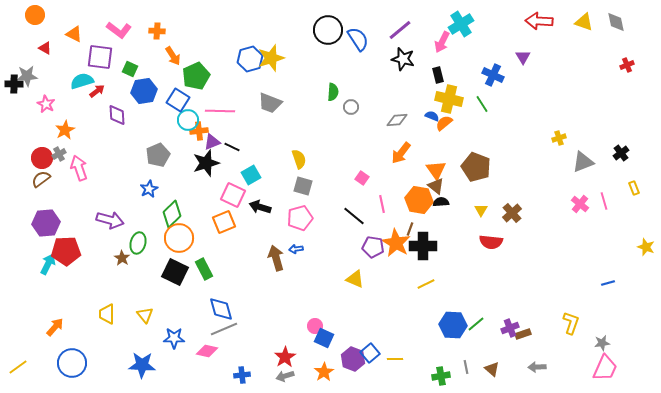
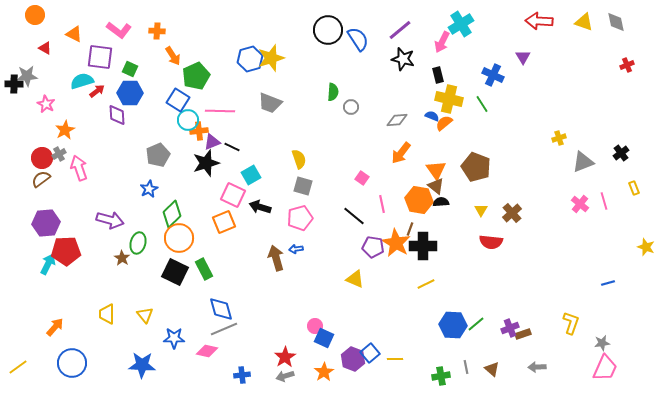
blue hexagon at (144, 91): moved 14 px left, 2 px down; rotated 10 degrees clockwise
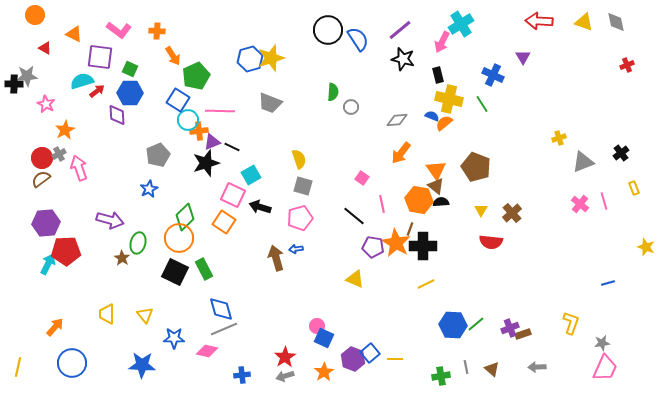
green diamond at (172, 214): moved 13 px right, 3 px down
orange square at (224, 222): rotated 35 degrees counterclockwise
pink circle at (315, 326): moved 2 px right
yellow line at (18, 367): rotated 42 degrees counterclockwise
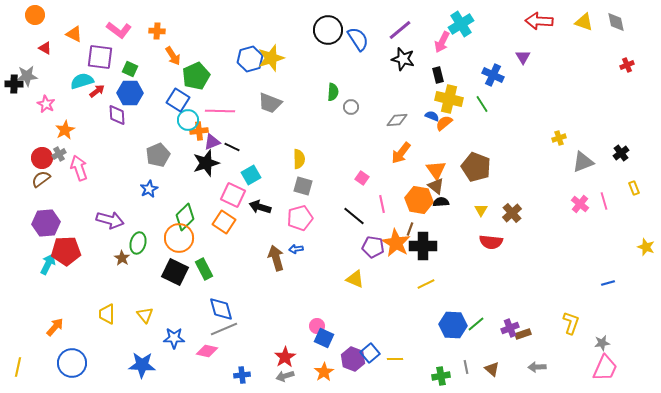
yellow semicircle at (299, 159): rotated 18 degrees clockwise
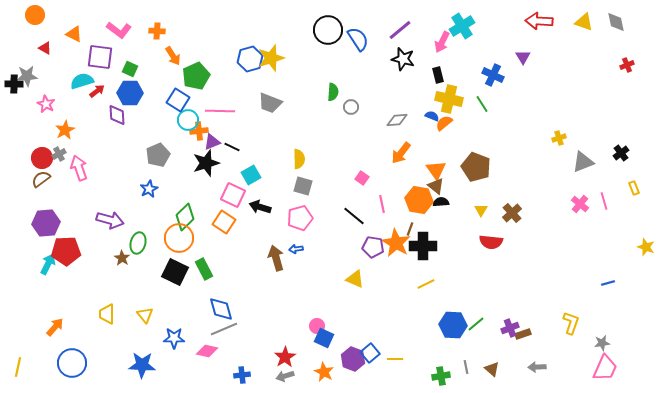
cyan cross at (461, 24): moved 1 px right, 2 px down
orange star at (324, 372): rotated 12 degrees counterclockwise
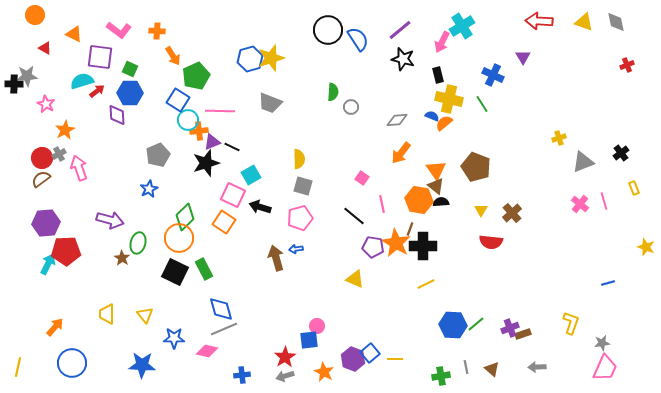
blue square at (324, 338): moved 15 px left, 2 px down; rotated 30 degrees counterclockwise
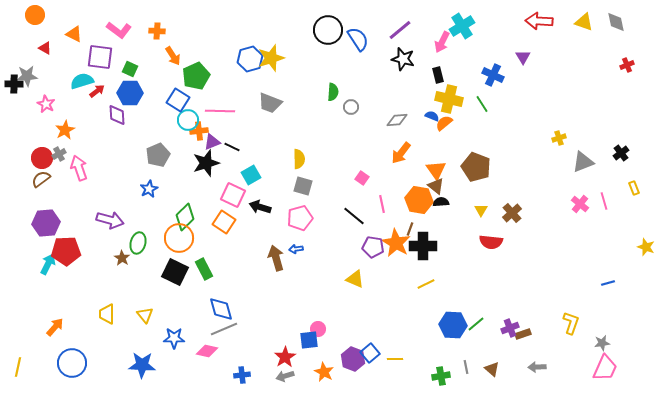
pink circle at (317, 326): moved 1 px right, 3 px down
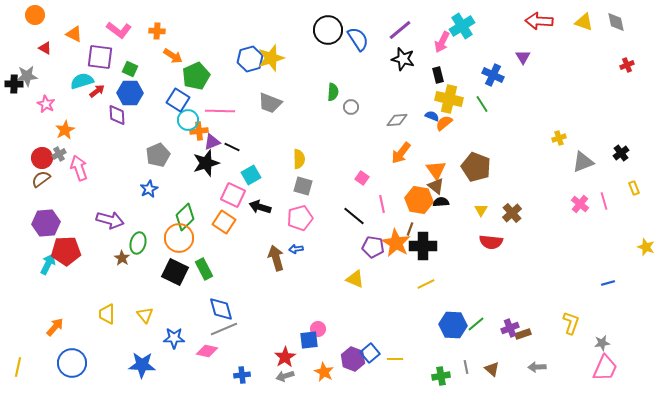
orange arrow at (173, 56): rotated 24 degrees counterclockwise
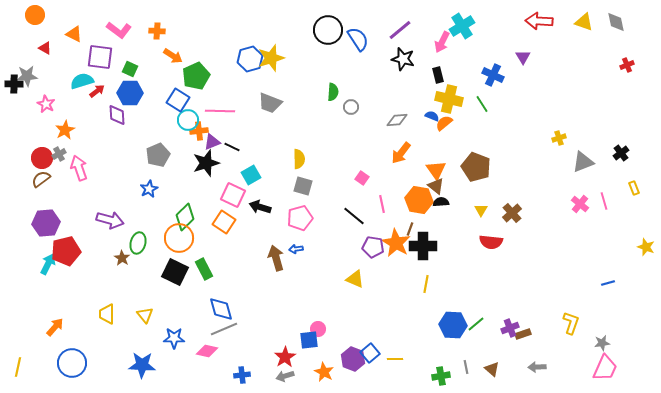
red pentagon at (66, 251): rotated 12 degrees counterclockwise
yellow line at (426, 284): rotated 54 degrees counterclockwise
